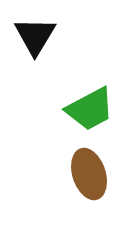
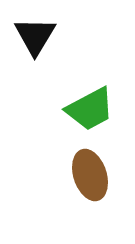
brown ellipse: moved 1 px right, 1 px down
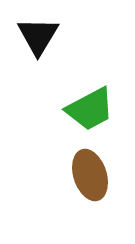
black triangle: moved 3 px right
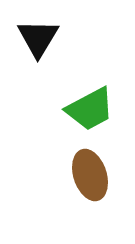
black triangle: moved 2 px down
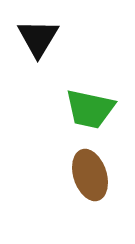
green trapezoid: rotated 40 degrees clockwise
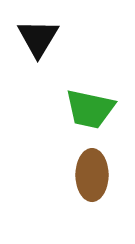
brown ellipse: moved 2 px right; rotated 18 degrees clockwise
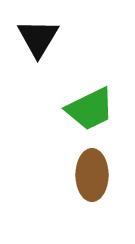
green trapezoid: rotated 38 degrees counterclockwise
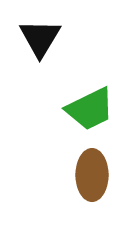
black triangle: moved 2 px right
